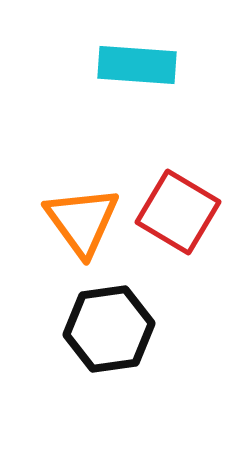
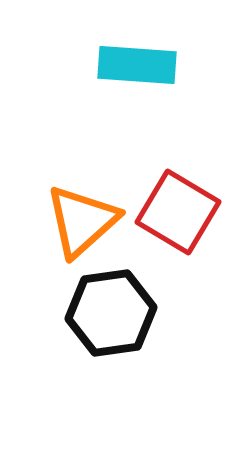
orange triangle: rotated 24 degrees clockwise
black hexagon: moved 2 px right, 16 px up
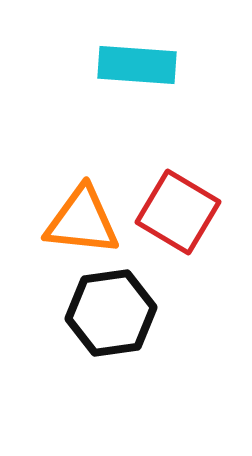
orange triangle: rotated 48 degrees clockwise
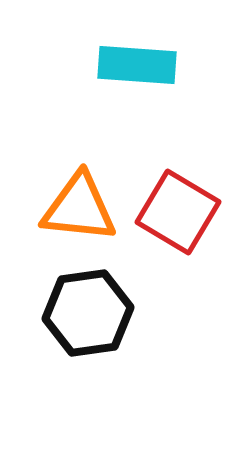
orange triangle: moved 3 px left, 13 px up
black hexagon: moved 23 px left
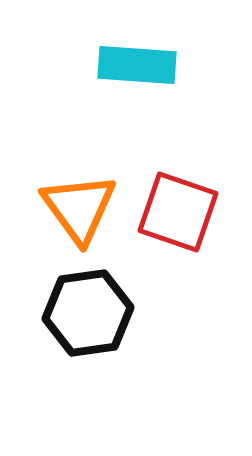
orange triangle: rotated 48 degrees clockwise
red square: rotated 12 degrees counterclockwise
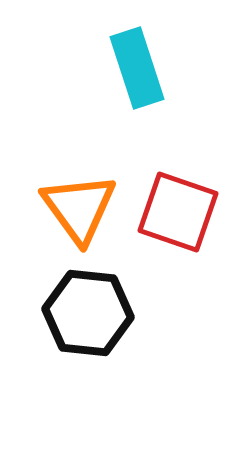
cyan rectangle: moved 3 px down; rotated 68 degrees clockwise
black hexagon: rotated 14 degrees clockwise
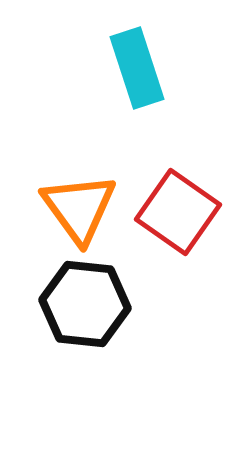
red square: rotated 16 degrees clockwise
black hexagon: moved 3 px left, 9 px up
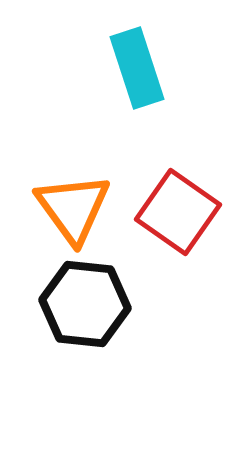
orange triangle: moved 6 px left
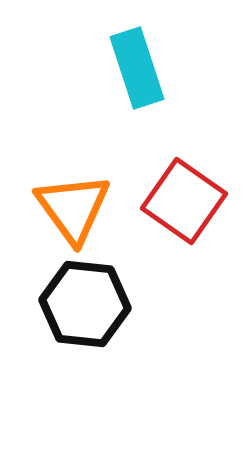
red square: moved 6 px right, 11 px up
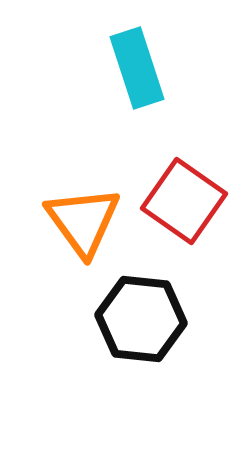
orange triangle: moved 10 px right, 13 px down
black hexagon: moved 56 px right, 15 px down
